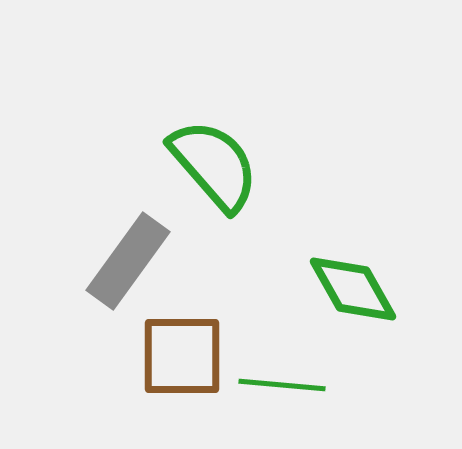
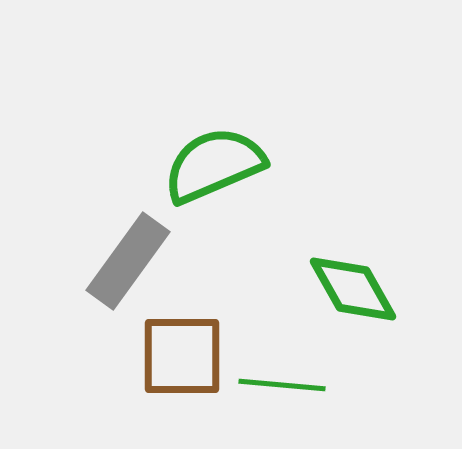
green semicircle: rotated 72 degrees counterclockwise
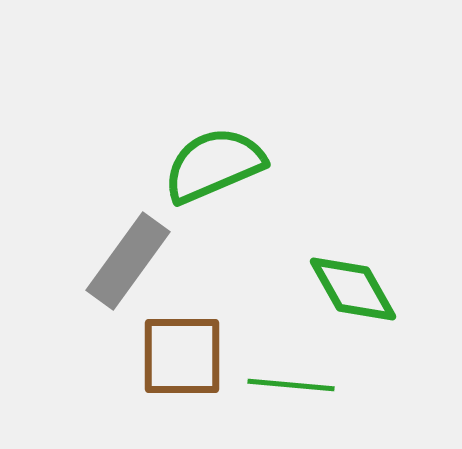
green line: moved 9 px right
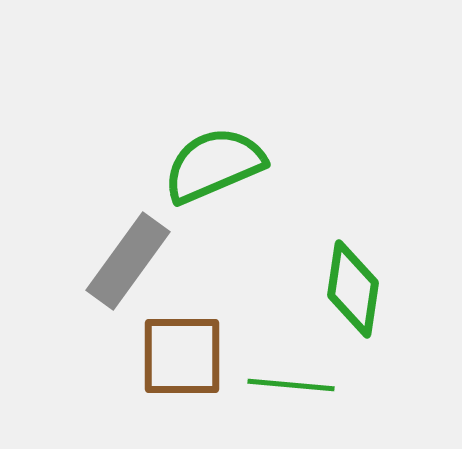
green diamond: rotated 38 degrees clockwise
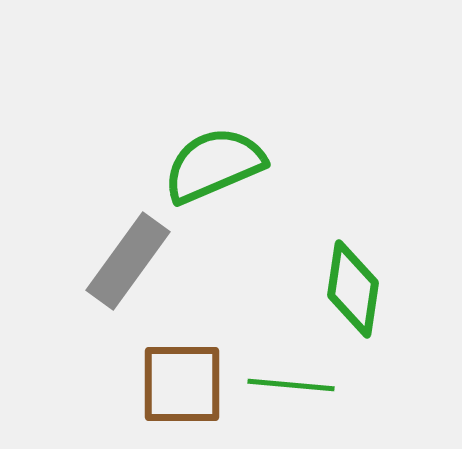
brown square: moved 28 px down
